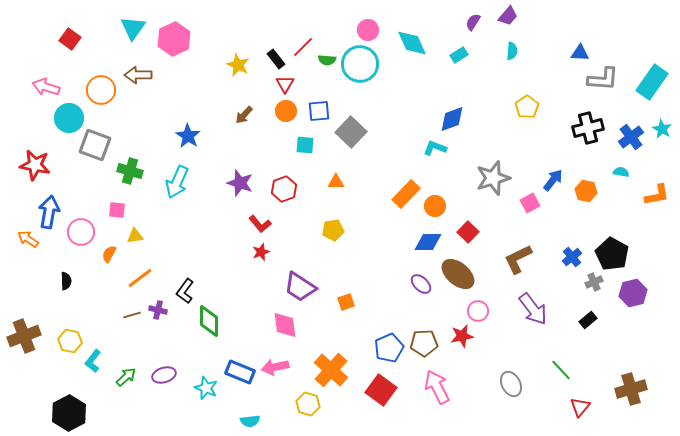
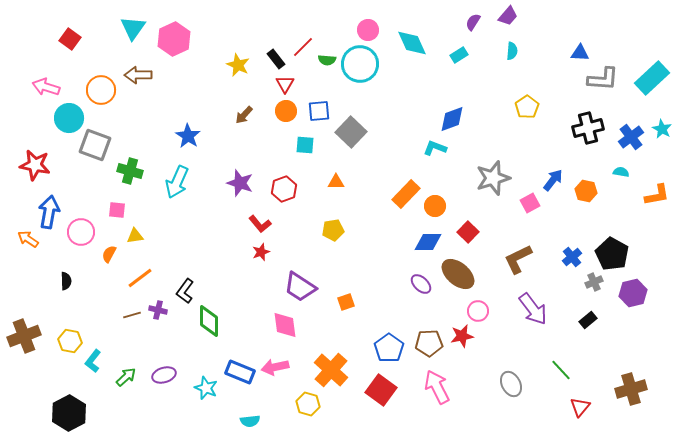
cyan rectangle at (652, 82): moved 4 px up; rotated 12 degrees clockwise
brown pentagon at (424, 343): moved 5 px right
blue pentagon at (389, 348): rotated 12 degrees counterclockwise
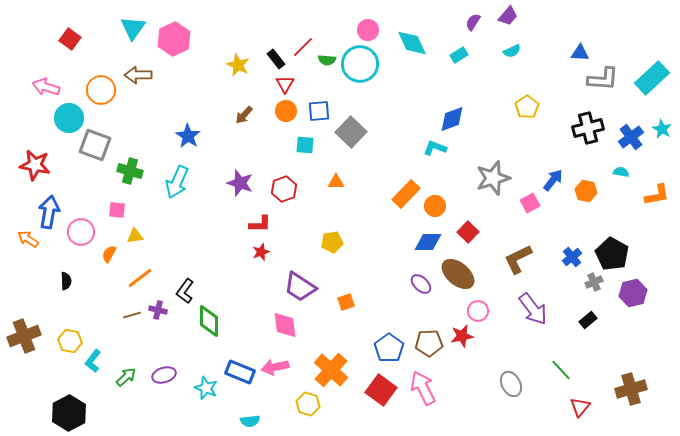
cyan semicircle at (512, 51): rotated 60 degrees clockwise
red L-shape at (260, 224): rotated 50 degrees counterclockwise
yellow pentagon at (333, 230): moved 1 px left, 12 px down
pink arrow at (437, 387): moved 14 px left, 1 px down
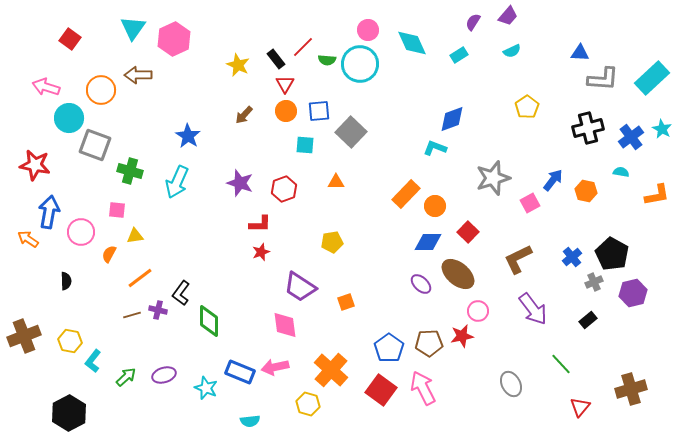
black L-shape at (185, 291): moved 4 px left, 2 px down
green line at (561, 370): moved 6 px up
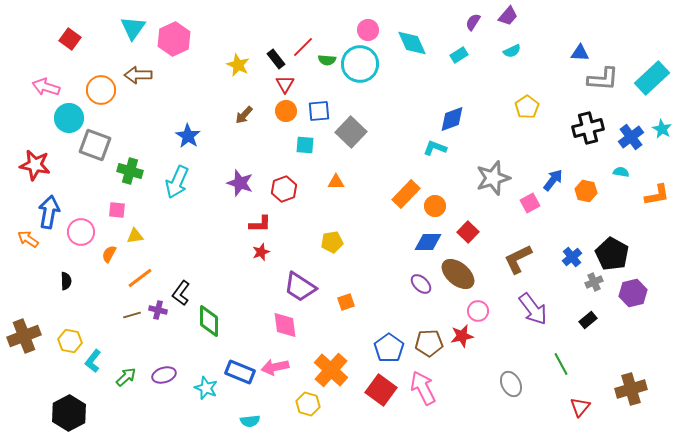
green line at (561, 364): rotated 15 degrees clockwise
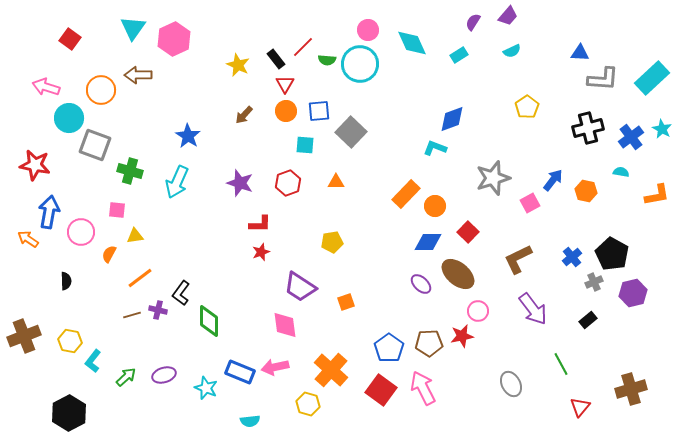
red hexagon at (284, 189): moved 4 px right, 6 px up
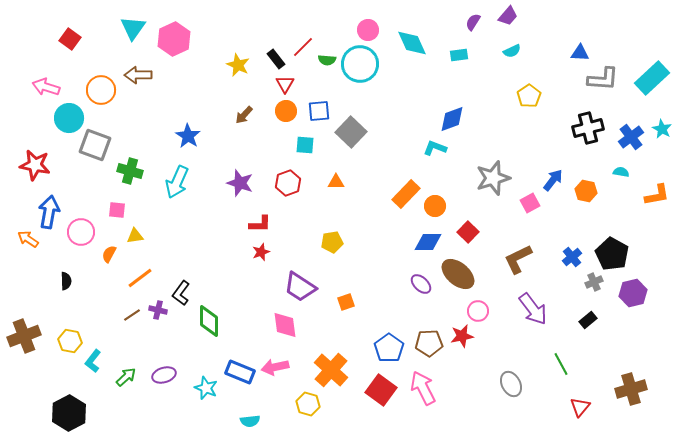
cyan rectangle at (459, 55): rotated 24 degrees clockwise
yellow pentagon at (527, 107): moved 2 px right, 11 px up
brown line at (132, 315): rotated 18 degrees counterclockwise
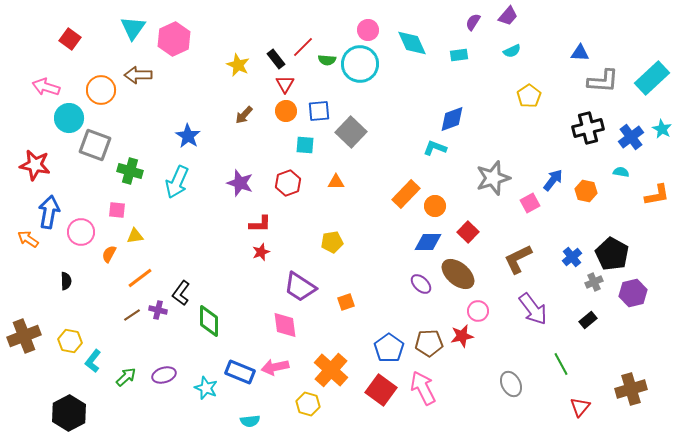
gray L-shape at (603, 79): moved 2 px down
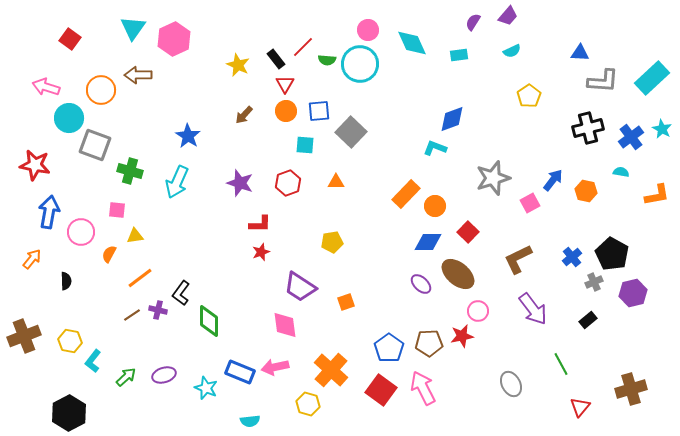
orange arrow at (28, 239): moved 4 px right, 20 px down; rotated 95 degrees clockwise
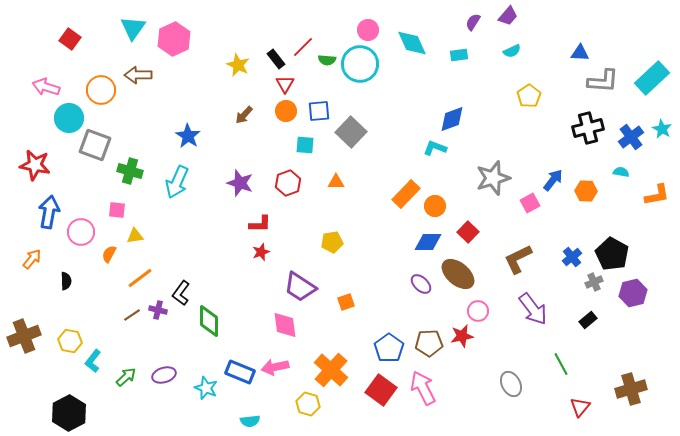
orange hexagon at (586, 191): rotated 10 degrees counterclockwise
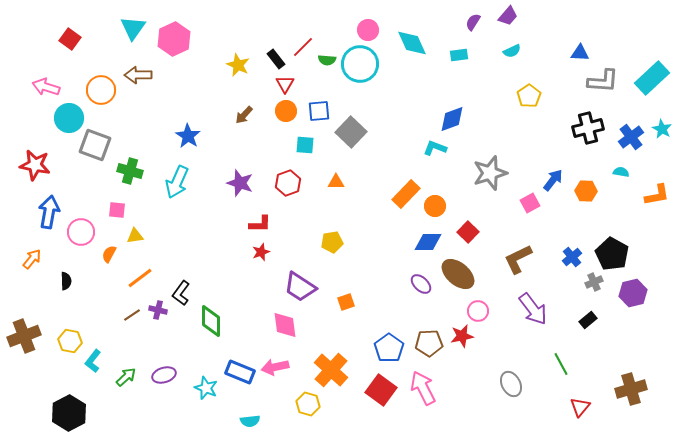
gray star at (493, 178): moved 3 px left, 5 px up
green diamond at (209, 321): moved 2 px right
